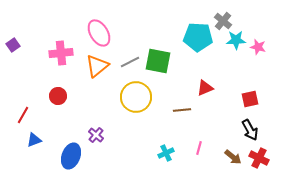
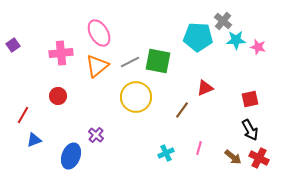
brown line: rotated 48 degrees counterclockwise
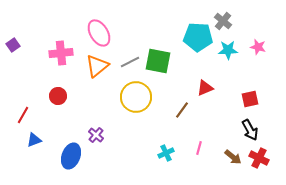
cyan star: moved 8 px left, 10 px down
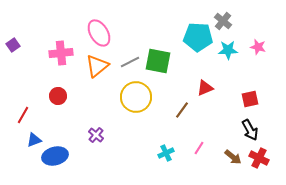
pink line: rotated 16 degrees clockwise
blue ellipse: moved 16 px left; rotated 55 degrees clockwise
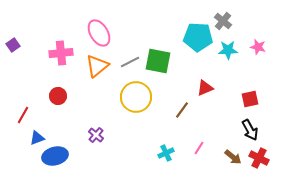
blue triangle: moved 3 px right, 2 px up
